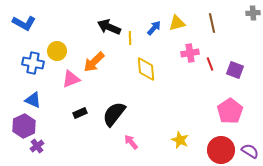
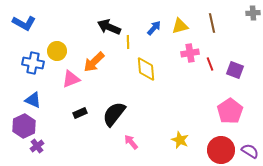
yellow triangle: moved 3 px right, 3 px down
yellow line: moved 2 px left, 4 px down
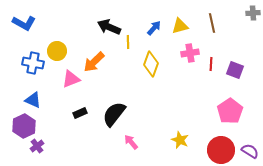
red line: moved 1 px right; rotated 24 degrees clockwise
yellow diamond: moved 5 px right, 5 px up; rotated 25 degrees clockwise
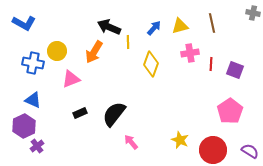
gray cross: rotated 16 degrees clockwise
orange arrow: moved 10 px up; rotated 15 degrees counterclockwise
red circle: moved 8 px left
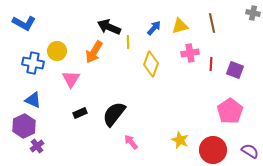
pink triangle: rotated 36 degrees counterclockwise
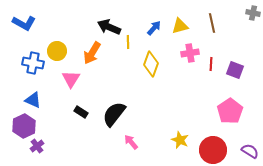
orange arrow: moved 2 px left, 1 px down
black rectangle: moved 1 px right, 1 px up; rotated 56 degrees clockwise
